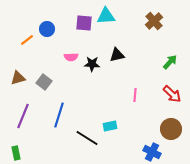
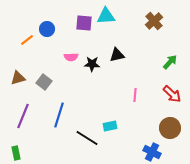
brown circle: moved 1 px left, 1 px up
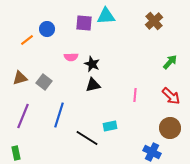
black triangle: moved 24 px left, 30 px down
black star: rotated 21 degrees clockwise
brown triangle: moved 2 px right
red arrow: moved 1 px left, 2 px down
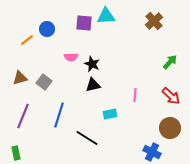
cyan rectangle: moved 12 px up
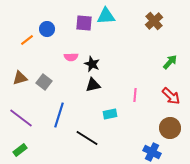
purple line: moved 2 px left, 2 px down; rotated 75 degrees counterclockwise
green rectangle: moved 4 px right, 3 px up; rotated 64 degrees clockwise
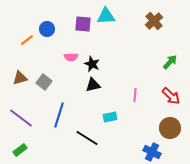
purple square: moved 1 px left, 1 px down
cyan rectangle: moved 3 px down
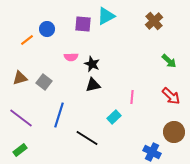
cyan triangle: rotated 24 degrees counterclockwise
green arrow: moved 1 px left, 1 px up; rotated 91 degrees clockwise
pink line: moved 3 px left, 2 px down
cyan rectangle: moved 4 px right; rotated 32 degrees counterclockwise
brown circle: moved 4 px right, 4 px down
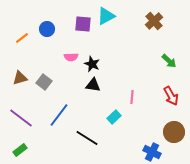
orange line: moved 5 px left, 2 px up
black triangle: rotated 21 degrees clockwise
red arrow: rotated 18 degrees clockwise
blue line: rotated 20 degrees clockwise
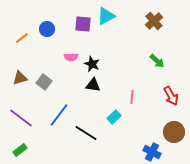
green arrow: moved 12 px left
black line: moved 1 px left, 5 px up
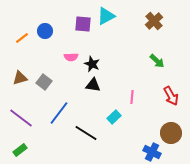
blue circle: moved 2 px left, 2 px down
blue line: moved 2 px up
brown circle: moved 3 px left, 1 px down
